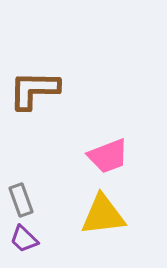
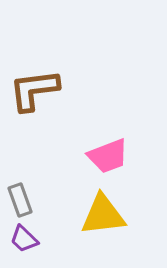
brown L-shape: rotated 8 degrees counterclockwise
gray rectangle: moved 1 px left
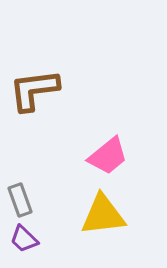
pink trapezoid: rotated 18 degrees counterclockwise
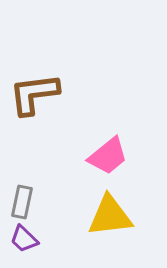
brown L-shape: moved 4 px down
gray rectangle: moved 2 px right, 2 px down; rotated 32 degrees clockwise
yellow triangle: moved 7 px right, 1 px down
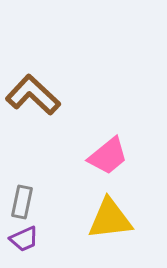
brown L-shape: moved 1 px left, 1 px down; rotated 50 degrees clockwise
yellow triangle: moved 3 px down
purple trapezoid: rotated 68 degrees counterclockwise
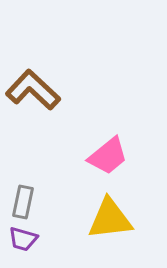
brown L-shape: moved 5 px up
gray rectangle: moved 1 px right
purple trapezoid: moved 1 px left; rotated 40 degrees clockwise
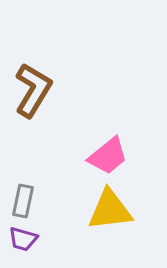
brown L-shape: rotated 78 degrees clockwise
gray rectangle: moved 1 px up
yellow triangle: moved 9 px up
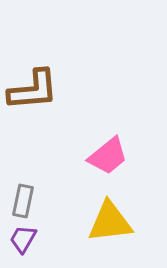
brown L-shape: rotated 54 degrees clockwise
yellow triangle: moved 12 px down
purple trapezoid: rotated 104 degrees clockwise
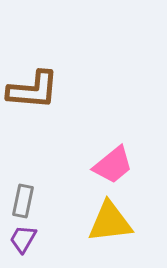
brown L-shape: rotated 10 degrees clockwise
pink trapezoid: moved 5 px right, 9 px down
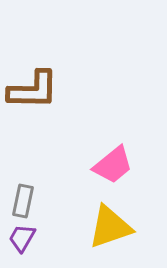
brown L-shape: rotated 4 degrees counterclockwise
yellow triangle: moved 5 px down; rotated 12 degrees counterclockwise
purple trapezoid: moved 1 px left, 1 px up
